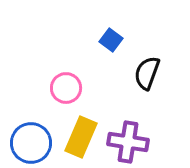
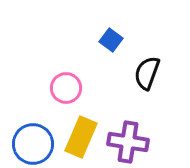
blue circle: moved 2 px right, 1 px down
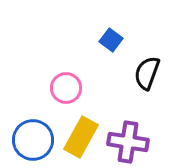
yellow rectangle: rotated 6 degrees clockwise
blue circle: moved 4 px up
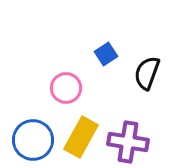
blue square: moved 5 px left, 14 px down; rotated 20 degrees clockwise
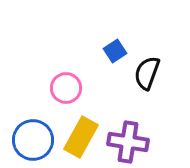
blue square: moved 9 px right, 3 px up
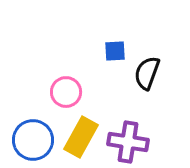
blue square: rotated 30 degrees clockwise
pink circle: moved 4 px down
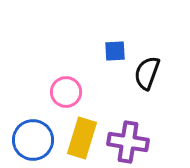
yellow rectangle: moved 1 px right, 1 px down; rotated 12 degrees counterclockwise
